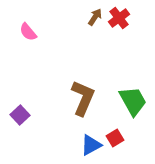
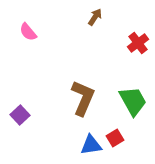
red cross: moved 19 px right, 25 px down
blue triangle: rotated 20 degrees clockwise
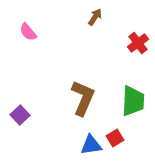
green trapezoid: rotated 32 degrees clockwise
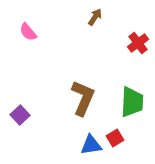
green trapezoid: moved 1 px left, 1 px down
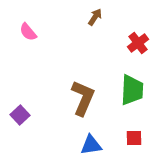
green trapezoid: moved 12 px up
red square: moved 19 px right; rotated 30 degrees clockwise
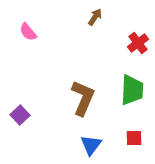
blue triangle: rotated 45 degrees counterclockwise
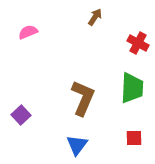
pink semicircle: rotated 108 degrees clockwise
red cross: rotated 25 degrees counterclockwise
green trapezoid: moved 2 px up
purple square: moved 1 px right
blue triangle: moved 14 px left
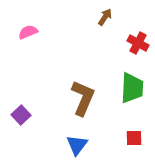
brown arrow: moved 10 px right
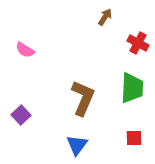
pink semicircle: moved 3 px left, 18 px down; rotated 126 degrees counterclockwise
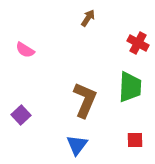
brown arrow: moved 17 px left, 1 px down
green trapezoid: moved 2 px left, 1 px up
brown L-shape: moved 2 px right, 2 px down
red square: moved 1 px right, 2 px down
